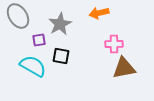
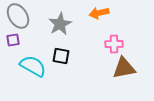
purple square: moved 26 px left
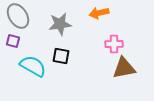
gray star: rotated 20 degrees clockwise
purple square: moved 1 px down; rotated 24 degrees clockwise
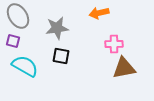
gray star: moved 3 px left, 4 px down
cyan semicircle: moved 8 px left
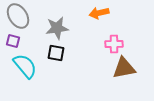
black square: moved 5 px left, 3 px up
cyan semicircle: rotated 20 degrees clockwise
